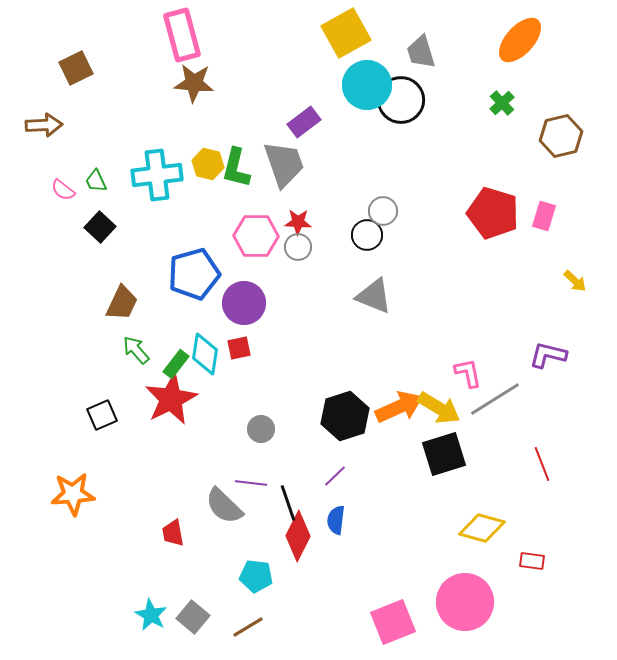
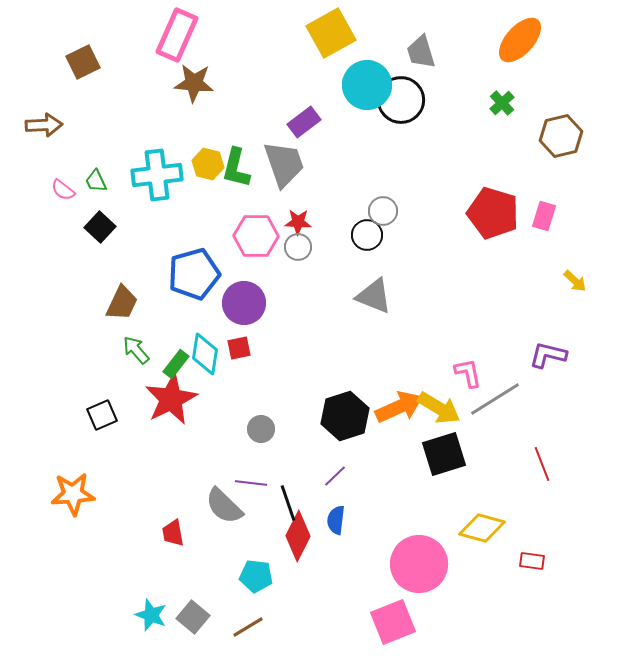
yellow square at (346, 33): moved 15 px left
pink rectangle at (182, 35): moved 5 px left; rotated 39 degrees clockwise
brown square at (76, 68): moved 7 px right, 6 px up
pink circle at (465, 602): moved 46 px left, 38 px up
cyan star at (151, 615): rotated 8 degrees counterclockwise
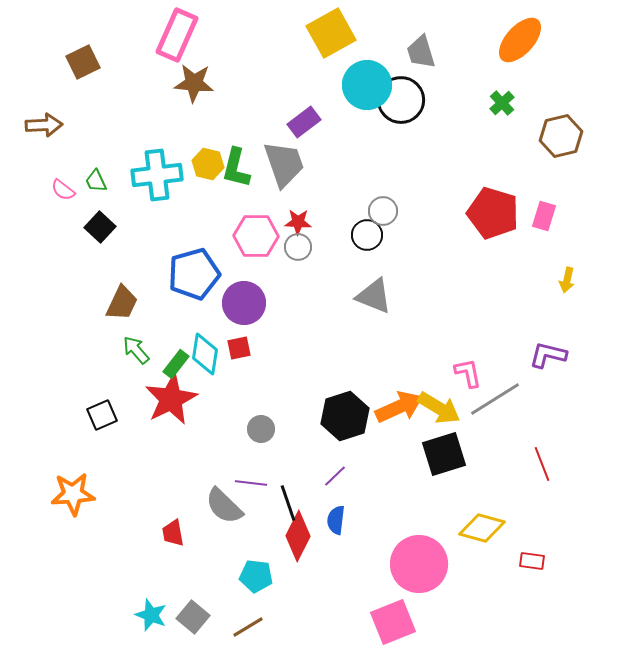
yellow arrow at (575, 281): moved 8 px left, 1 px up; rotated 60 degrees clockwise
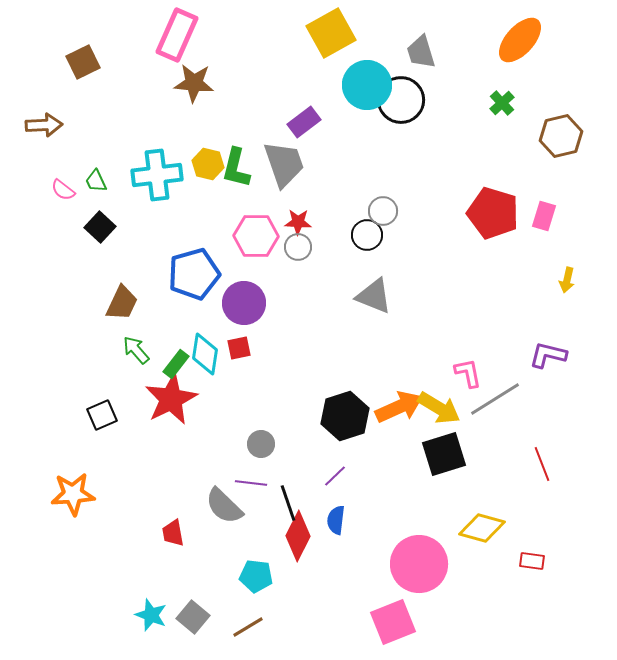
gray circle at (261, 429): moved 15 px down
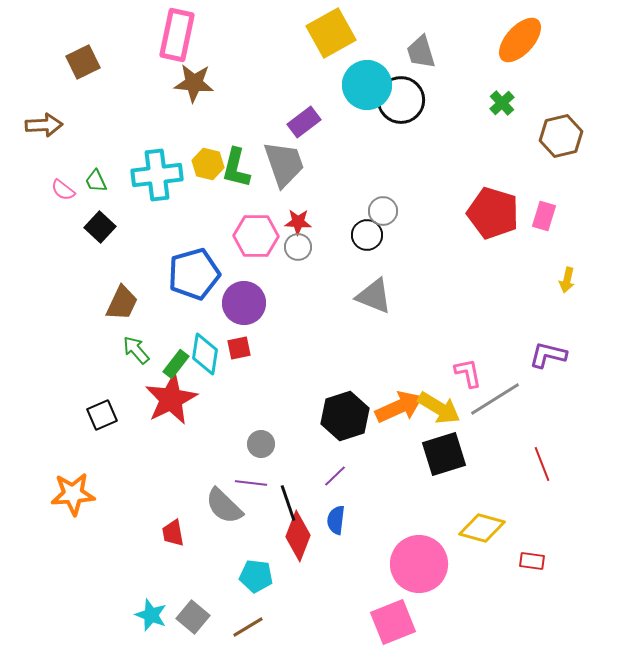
pink rectangle at (177, 35): rotated 12 degrees counterclockwise
red diamond at (298, 536): rotated 6 degrees counterclockwise
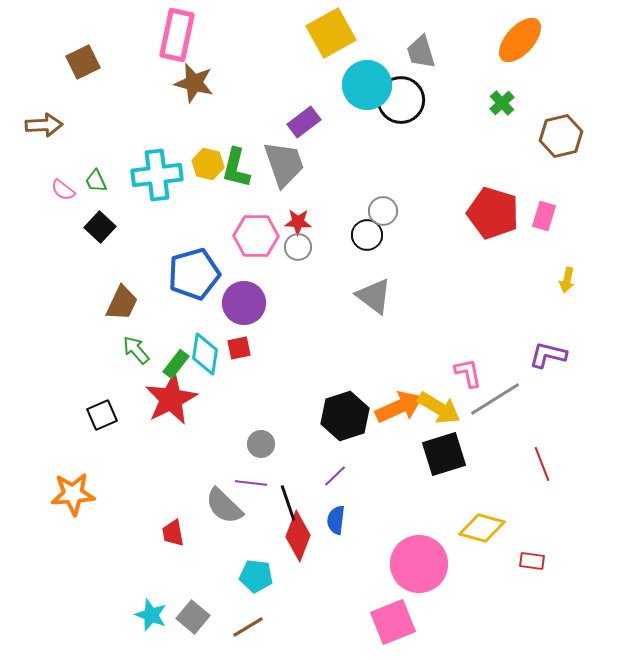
brown star at (194, 83): rotated 9 degrees clockwise
gray triangle at (374, 296): rotated 15 degrees clockwise
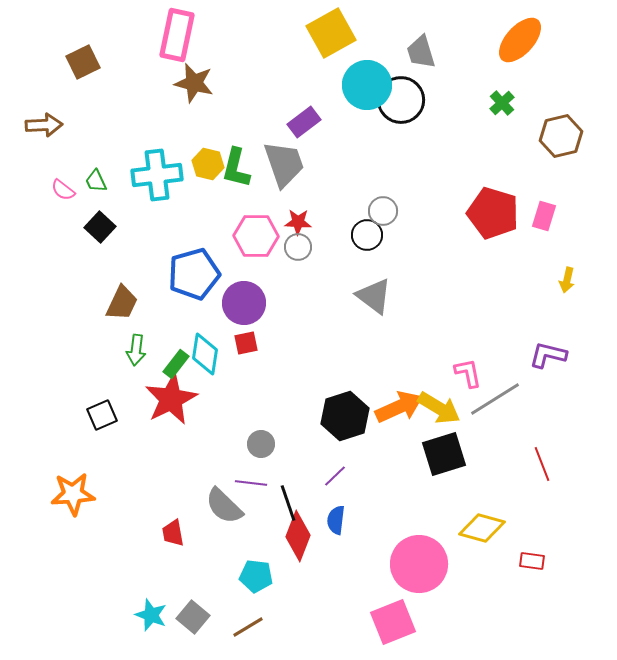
red square at (239, 348): moved 7 px right, 5 px up
green arrow at (136, 350): rotated 132 degrees counterclockwise
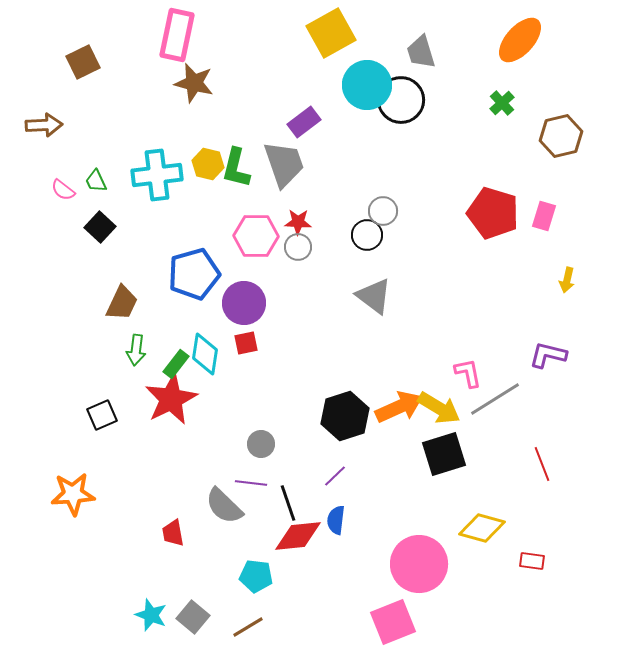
red diamond at (298, 536): rotated 63 degrees clockwise
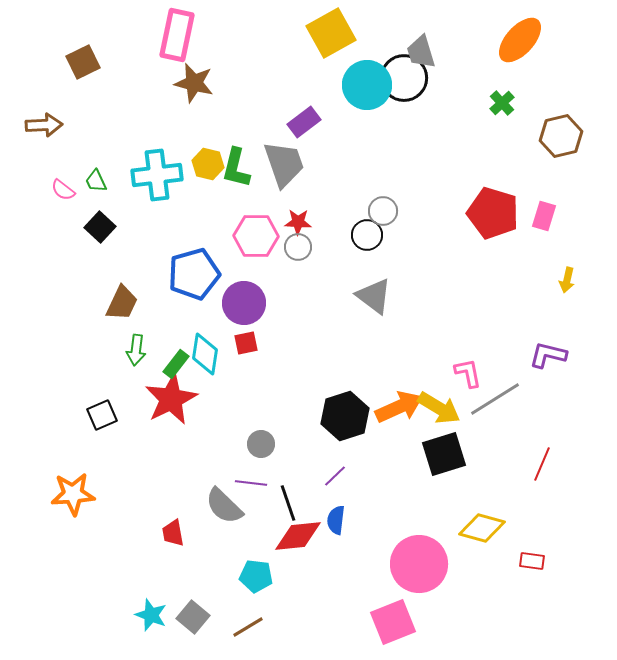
black circle at (401, 100): moved 3 px right, 22 px up
red line at (542, 464): rotated 44 degrees clockwise
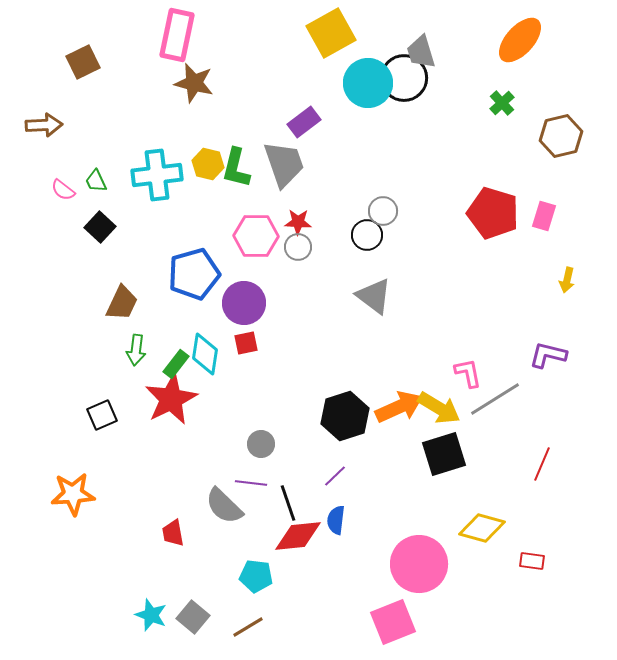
cyan circle at (367, 85): moved 1 px right, 2 px up
